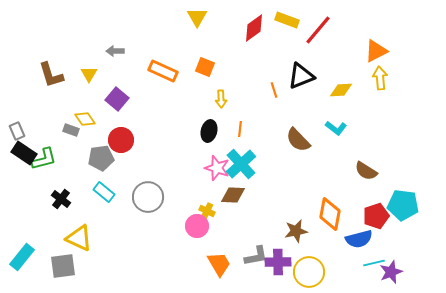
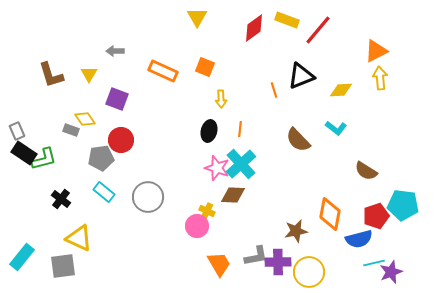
purple square at (117, 99): rotated 20 degrees counterclockwise
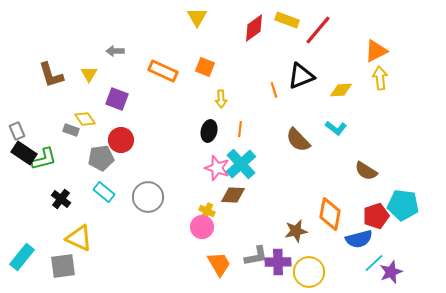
pink circle at (197, 226): moved 5 px right, 1 px down
cyan line at (374, 263): rotated 30 degrees counterclockwise
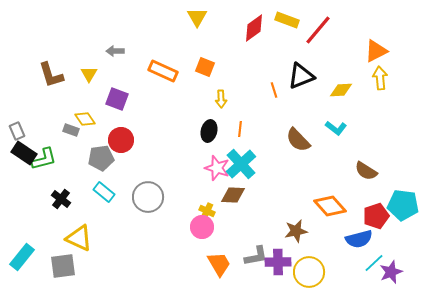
orange diamond at (330, 214): moved 8 px up; rotated 52 degrees counterclockwise
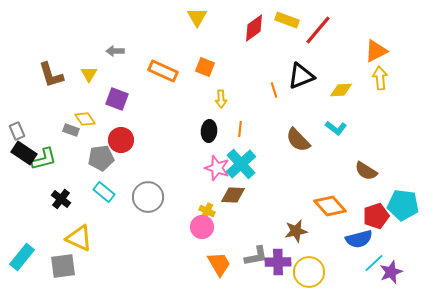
black ellipse at (209, 131): rotated 10 degrees counterclockwise
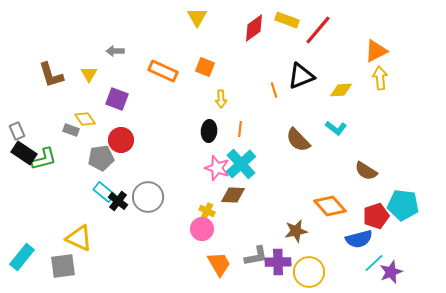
black cross at (61, 199): moved 57 px right, 2 px down
pink circle at (202, 227): moved 2 px down
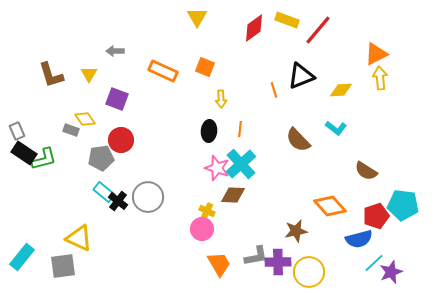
orange triangle at (376, 51): moved 3 px down
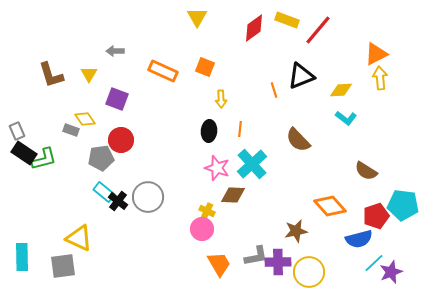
cyan L-shape at (336, 128): moved 10 px right, 10 px up
cyan cross at (241, 164): moved 11 px right
cyan rectangle at (22, 257): rotated 40 degrees counterclockwise
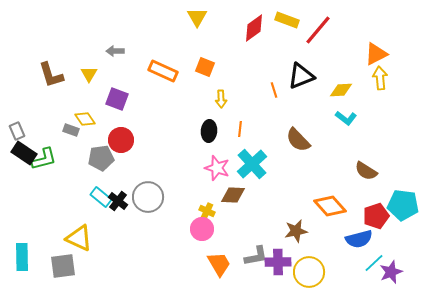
cyan rectangle at (104, 192): moved 3 px left, 5 px down
